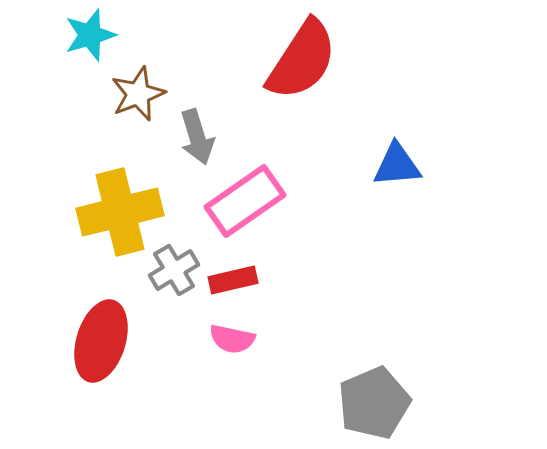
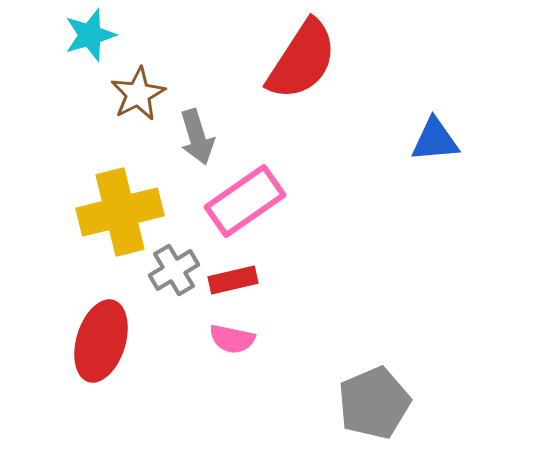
brown star: rotated 6 degrees counterclockwise
blue triangle: moved 38 px right, 25 px up
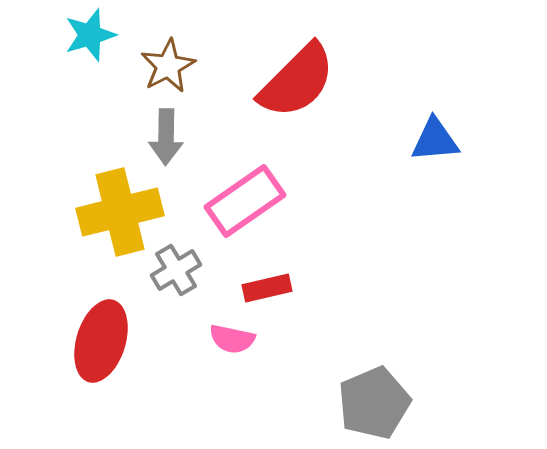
red semicircle: moved 5 px left, 21 px down; rotated 12 degrees clockwise
brown star: moved 30 px right, 28 px up
gray arrow: moved 31 px left; rotated 18 degrees clockwise
gray cross: moved 2 px right
red rectangle: moved 34 px right, 8 px down
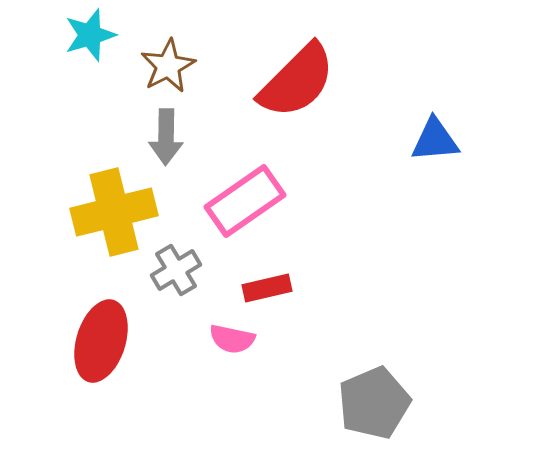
yellow cross: moved 6 px left
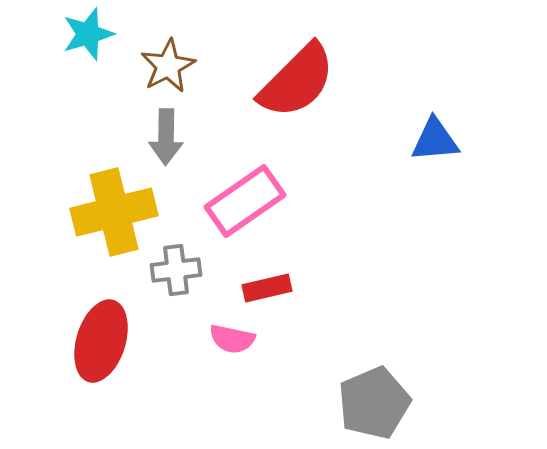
cyan star: moved 2 px left, 1 px up
gray cross: rotated 24 degrees clockwise
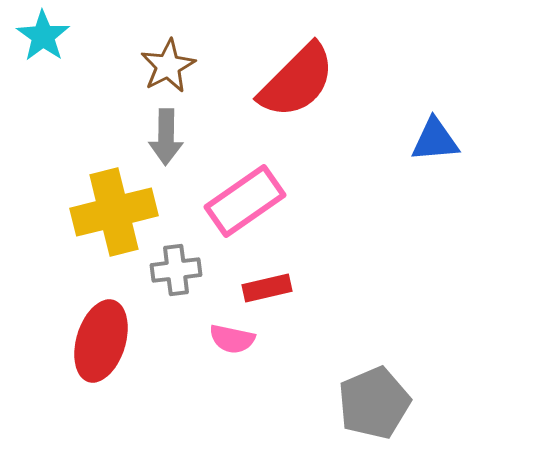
cyan star: moved 45 px left, 2 px down; rotated 20 degrees counterclockwise
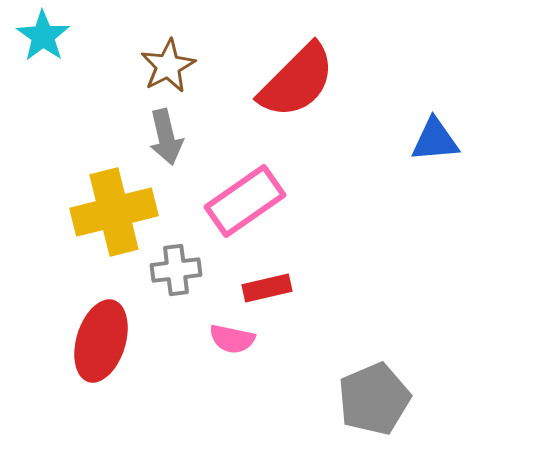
gray arrow: rotated 14 degrees counterclockwise
gray pentagon: moved 4 px up
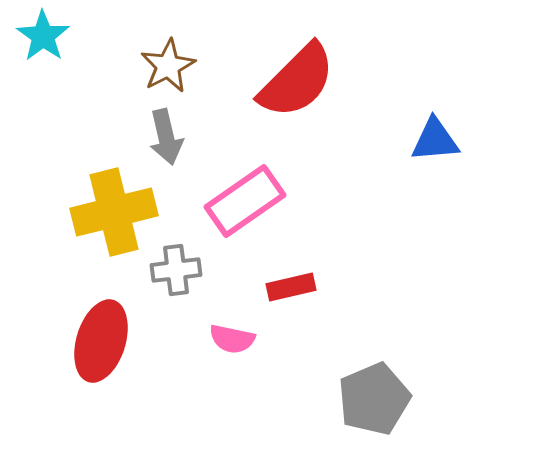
red rectangle: moved 24 px right, 1 px up
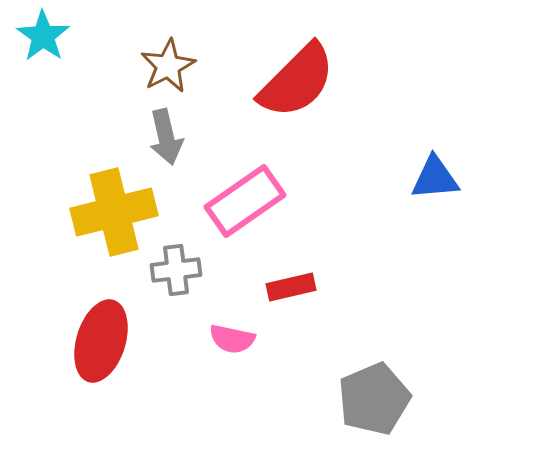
blue triangle: moved 38 px down
